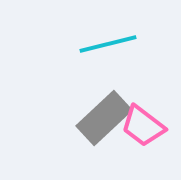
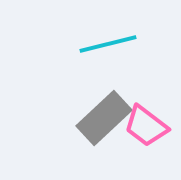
pink trapezoid: moved 3 px right
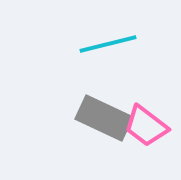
gray rectangle: rotated 68 degrees clockwise
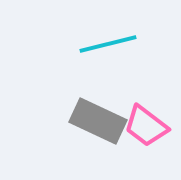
gray rectangle: moved 6 px left, 3 px down
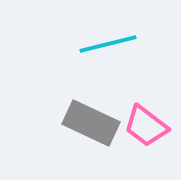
gray rectangle: moved 7 px left, 2 px down
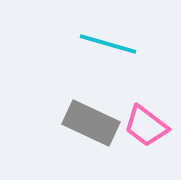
cyan line: rotated 30 degrees clockwise
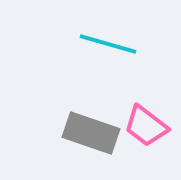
gray rectangle: moved 10 px down; rotated 6 degrees counterclockwise
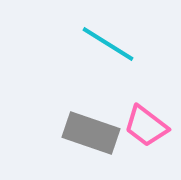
cyan line: rotated 16 degrees clockwise
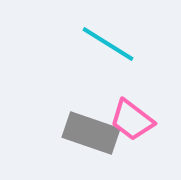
pink trapezoid: moved 14 px left, 6 px up
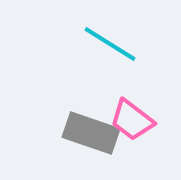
cyan line: moved 2 px right
